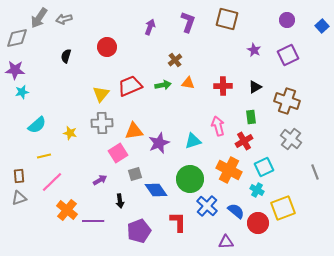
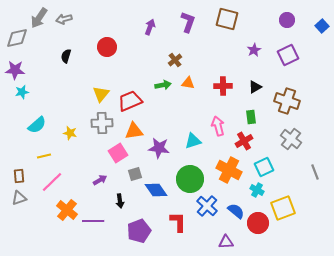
purple star at (254, 50): rotated 16 degrees clockwise
red trapezoid at (130, 86): moved 15 px down
purple star at (159, 143): moved 5 px down; rotated 30 degrees clockwise
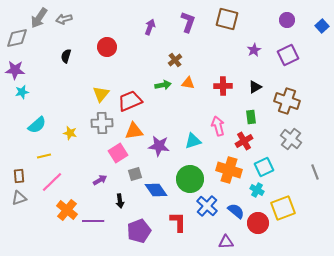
purple star at (159, 148): moved 2 px up
orange cross at (229, 170): rotated 10 degrees counterclockwise
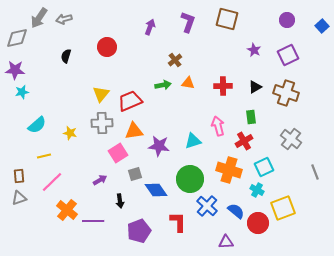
purple star at (254, 50): rotated 16 degrees counterclockwise
brown cross at (287, 101): moved 1 px left, 8 px up
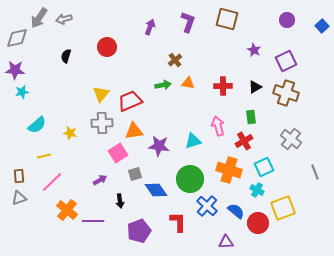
purple square at (288, 55): moved 2 px left, 6 px down
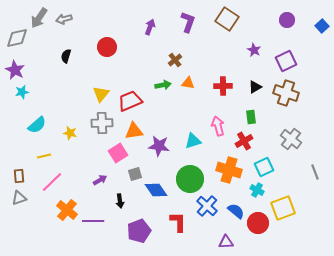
brown square at (227, 19): rotated 20 degrees clockwise
purple star at (15, 70): rotated 24 degrees clockwise
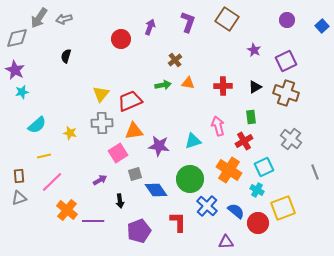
red circle at (107, 47): moved 14 px right, 8 px up
orange cross at (229, 170): rotated 15 degrees clockwise
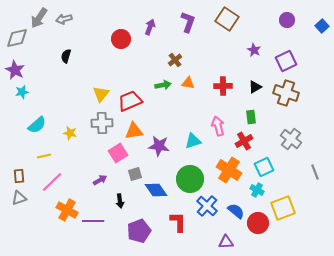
orange cross at (67, 210): rotated 10 degrees counterclockwise
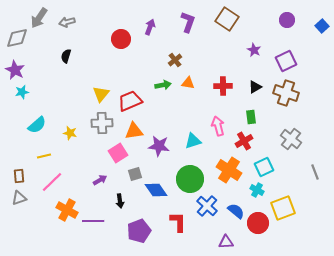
gray arrow at (64, 19): moved 3 px right, 3 px down
